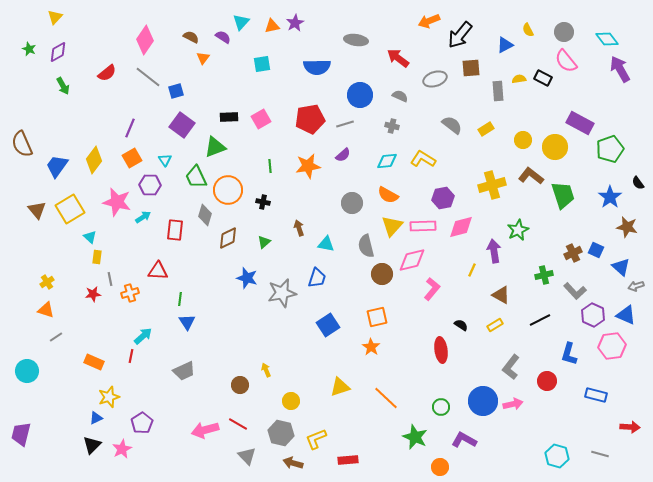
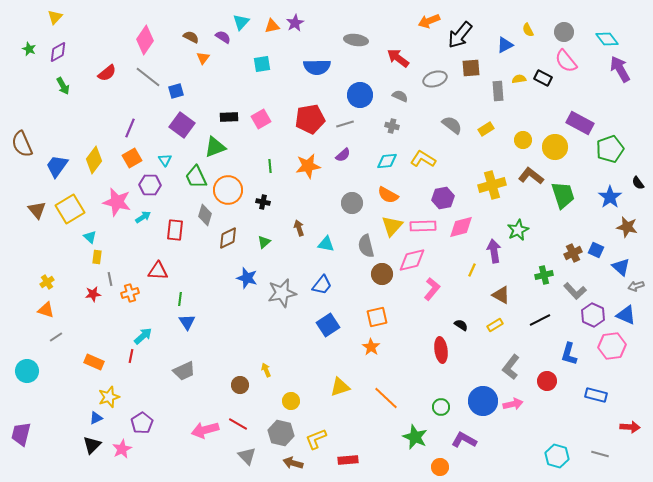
blue trapezoid at (317, 278): moved 5 px right, 7 px down; rotated 20 degrees clockwise
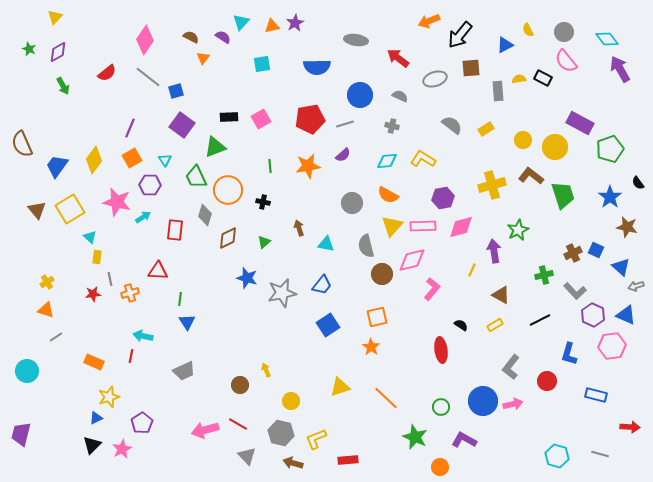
cyan arrow at (143, 336): rotated 126 degrees counterclockwise
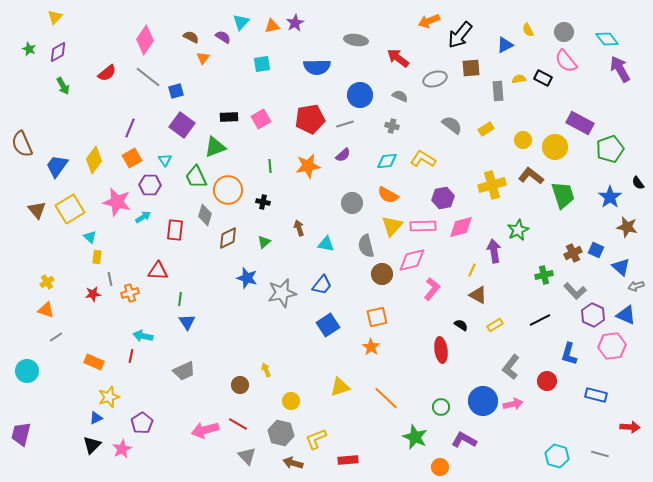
brown triangle at (501, 295): moved 23 px left
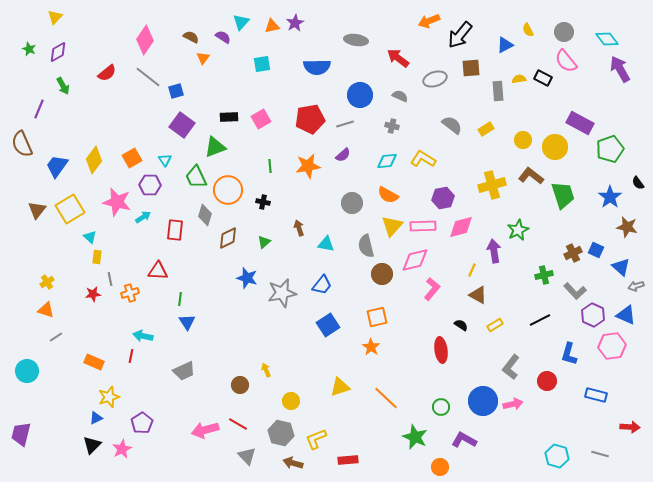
purple line at (130, 128): moved 91 px left, 19 px up
brown triangle at (37, 210): rotated 18 degrees clockwise
pink diamond at (412, 260): moved 3 px right
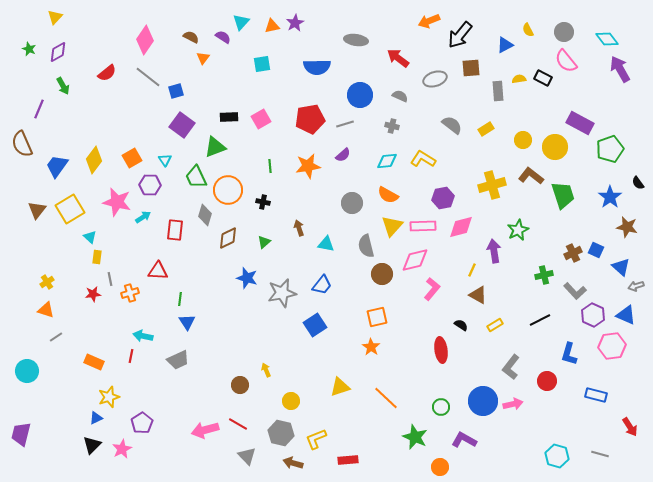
blue square at (328, 325): moved 13 px left
gray trapezoid at (184, 371): moved 6 px left, 11 px up
red arrow at (630, 427): rotated 54 degrees clockwise
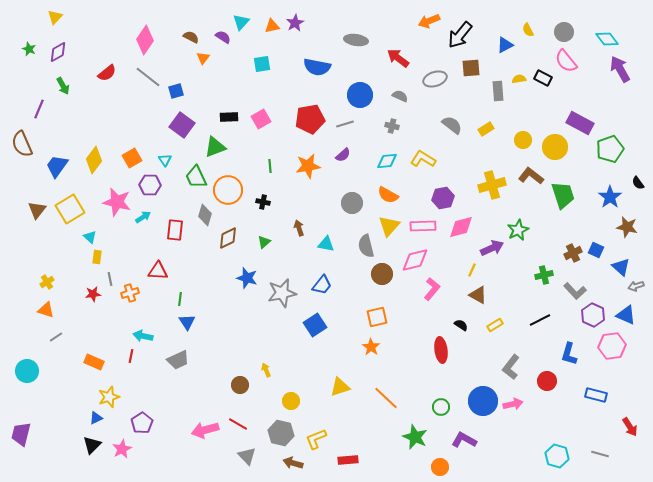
blue semicircle at (317, 67): rotated 12 degrees clockwise
yellow triangle at (392, 226): moved 3 px left
purple arrow at (494, 251): moved 2 px left, 3 px up; rotated 75 degrees clockwise
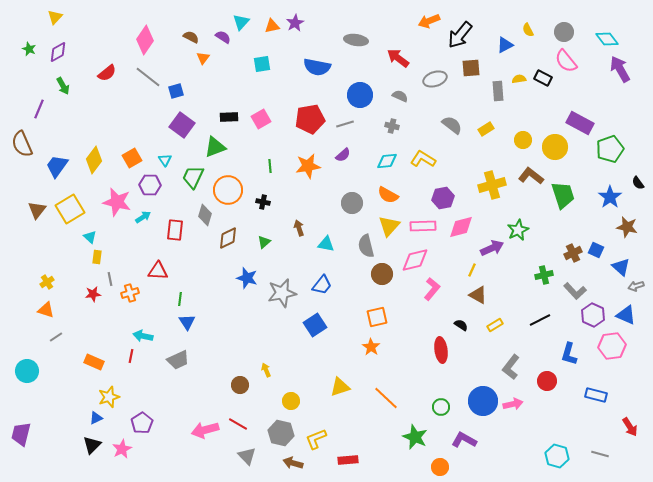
green trapezoid at (196, 177): moved 3 px left; rotated 50 degrees clockwise
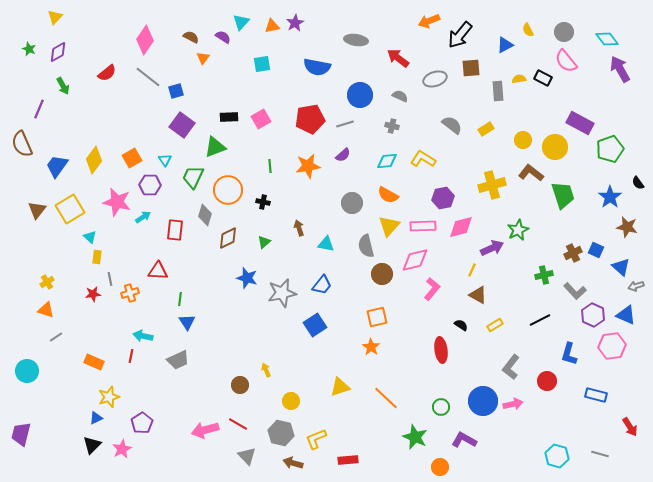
brown L-shape at (531, 176): moved 3 px up
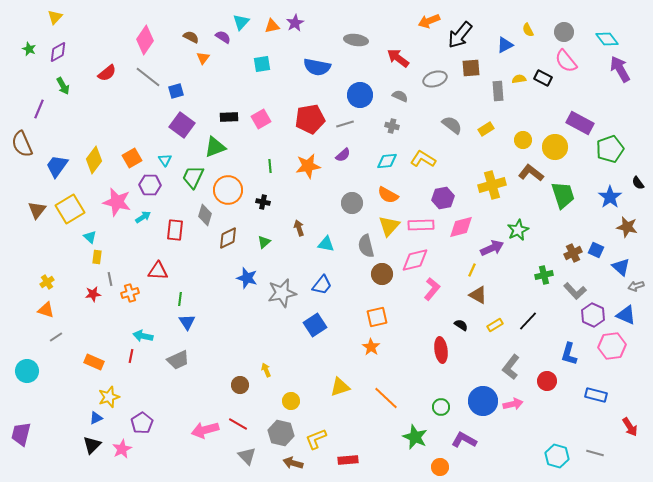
pink rectangle at (423, 226): moved 2 px left, 1 px up
black line at (540, 320): moved 12 px left, 1 px down; rotated 20 degrees counterclockwise
gray line at (600, 454): moved 5 px left, 1 px up
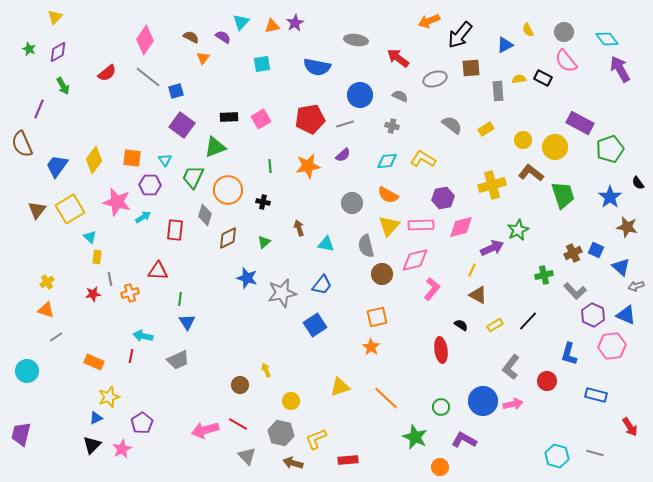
orange square at (132, 158): rotated 36 degrees clockwise
